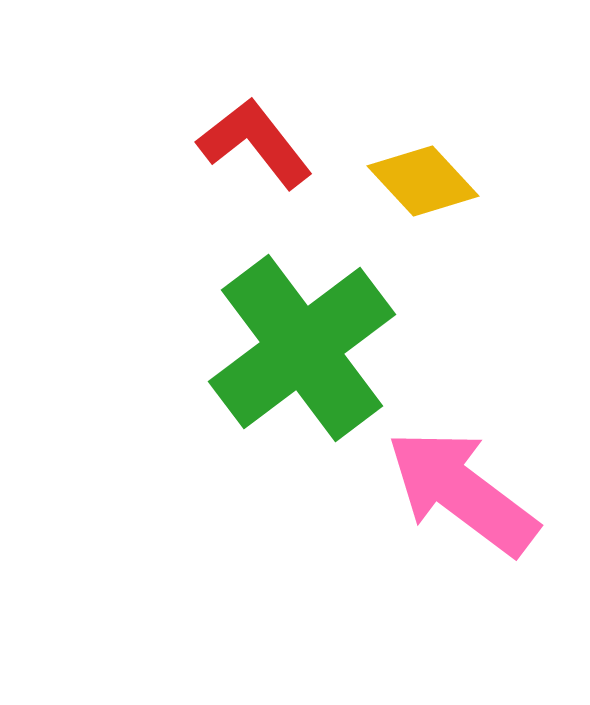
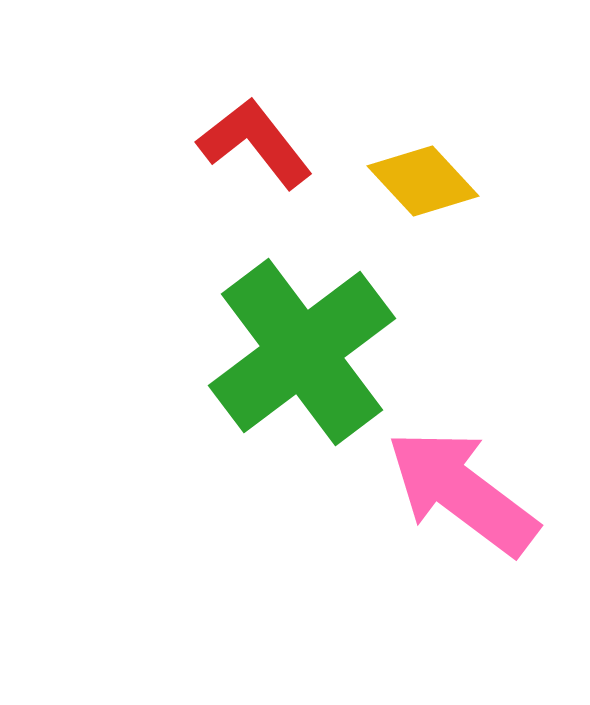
green cross: moved 4 px down
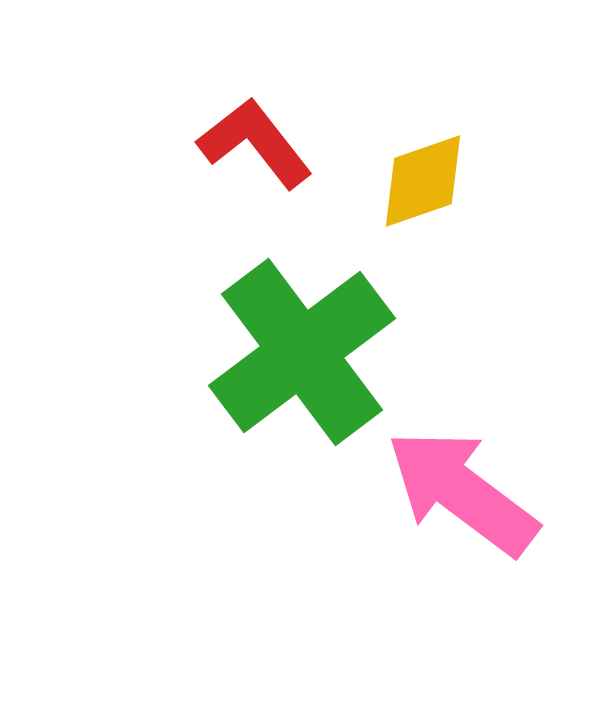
yellow diamond: rotated 66 degrees counterclockwise
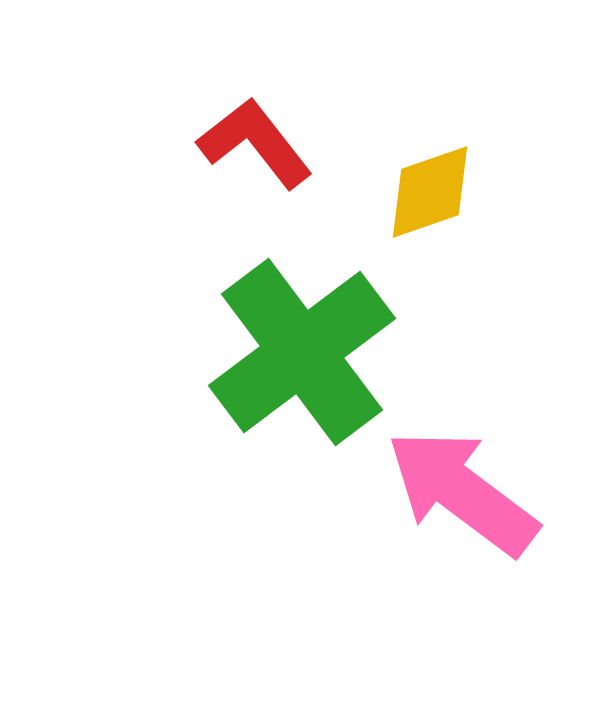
yellow diamond: moved 7 px right, 11 px down
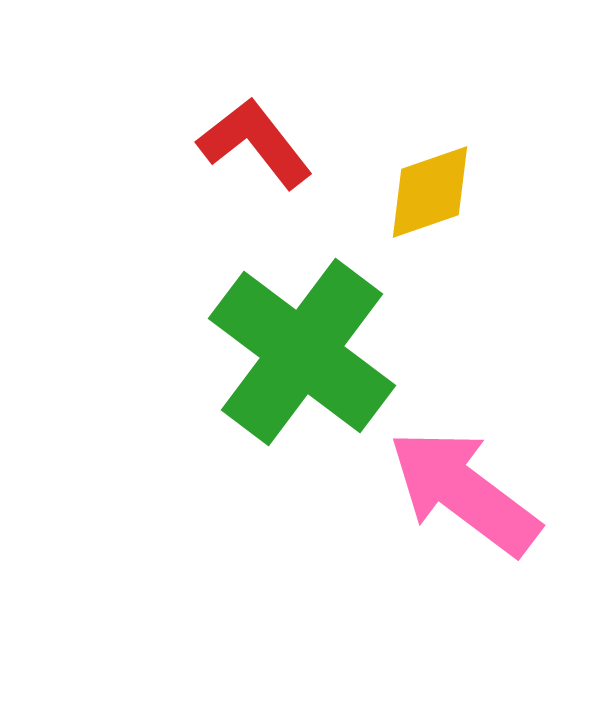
green cross: rotated 16 degrees counterclockwise
pink arrow: moved 2 px right
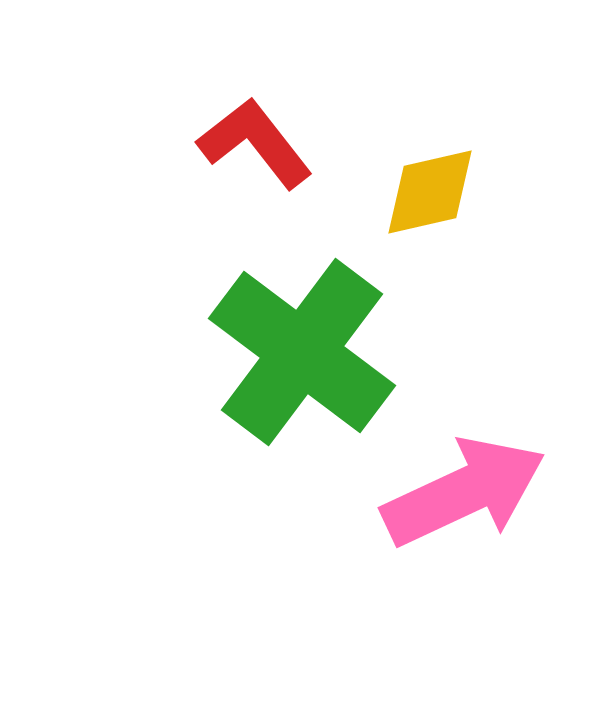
yellow diamond: rotated 6 degrees clockwise
pink arrow: rotated 118 degrees clockwise
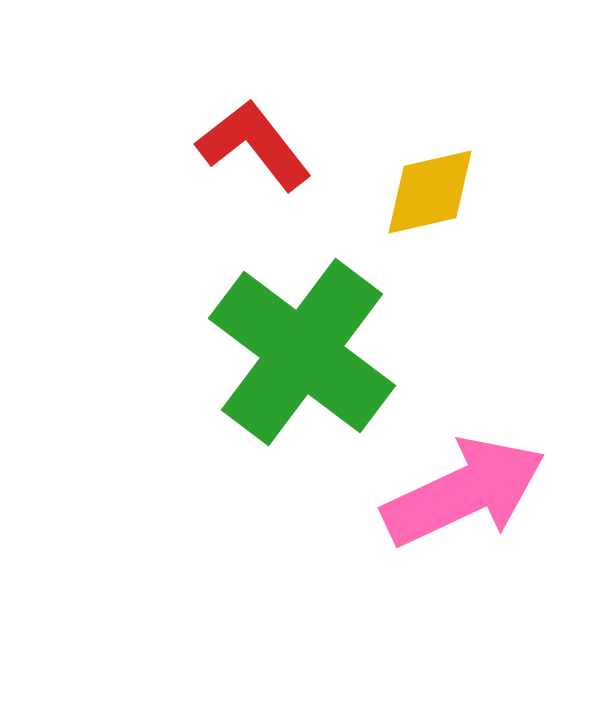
red L-shape: moved 1 px left, 2 px down
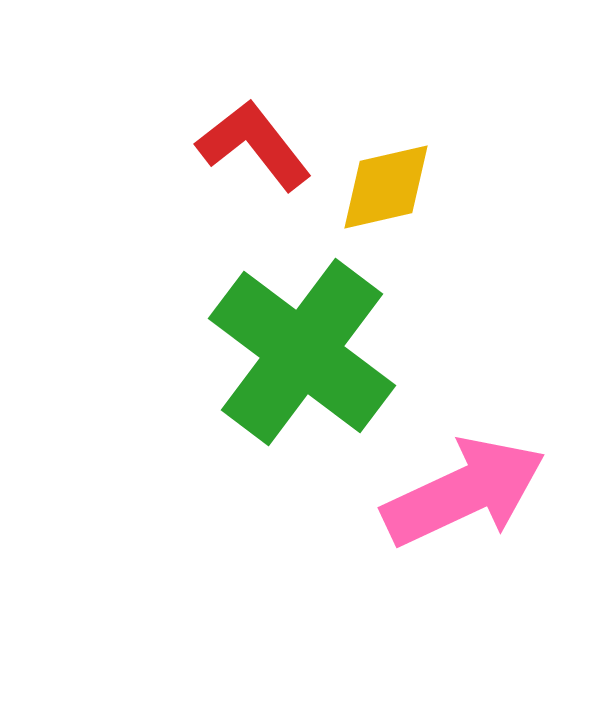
yellow diamond: moved 44 px left, 5 px up
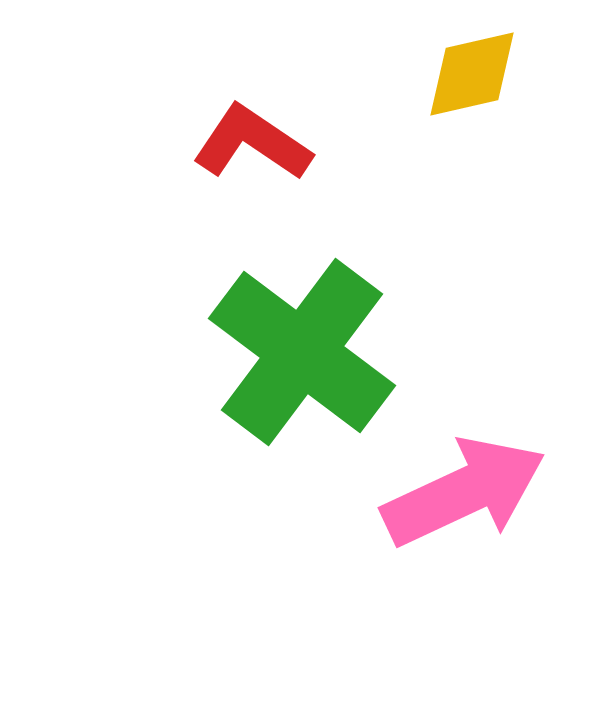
red L-shape: moved 2 px left, 2 px up; rotated 18 degrees counterclockwise
yellow diamond: moved 86 px right, 113 px up
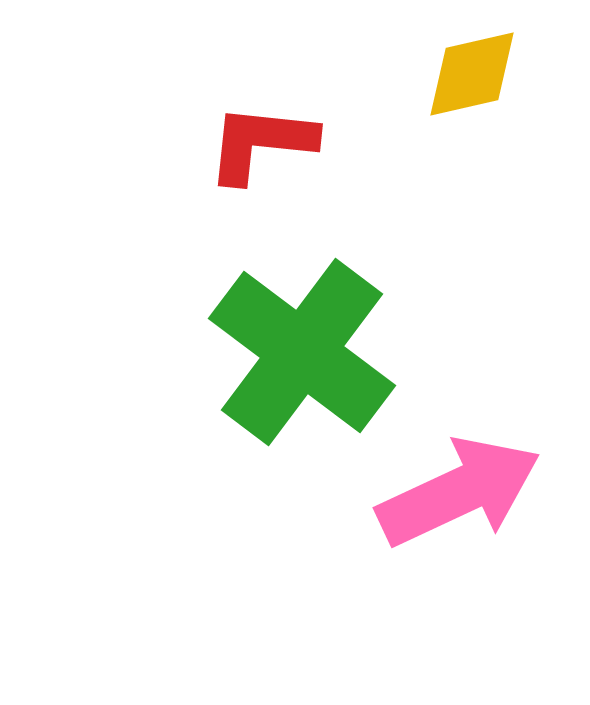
red L-shape: moved 9 px right; rotated 28 degrees counterclockwise
pink arrow: moved 5 px left
